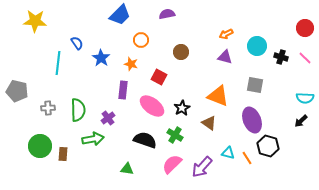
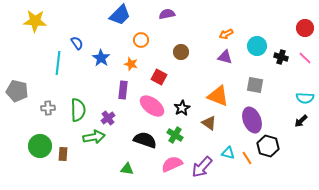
green arrow: moved 1 px right, 2 px up
pink semicircle: rotated 20 degrees clockwise
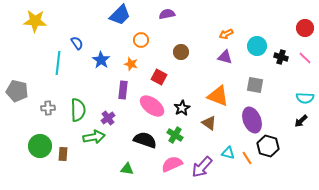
blue star: moved 2 px down
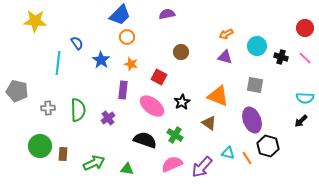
orange circle: moved 14 px left, 3 px up
black star: moved 6 px up
green arrow: moved 26 px down; rotated 15 degrees counterclockwise
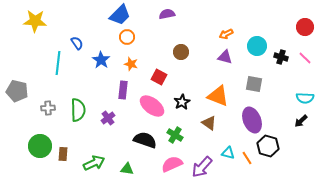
red circle: moved 1 px up
gray square: moved 1 px left, 1 px up
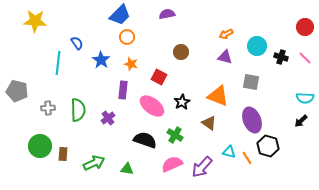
gray square: moved 3 px left, 2 px up
cyan triangle: moved 1 px right, 1 px up
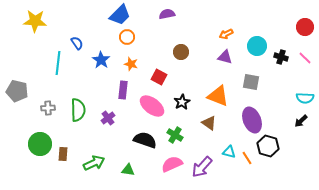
green circle: moved 2 px up
green triangle: moved 1 px right, 1 px down
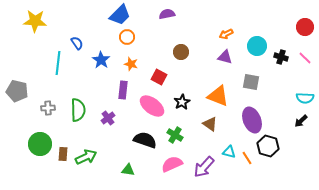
brown triangle: moved 1 px right, 1 px down
green arrow: moved 8 px left, 6 px up
purple arrow: moved 2 px right
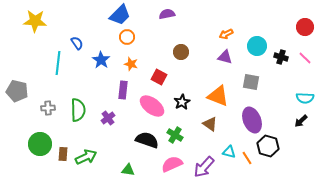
black semicircle: moved 2 px right
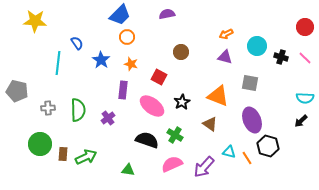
gray square: moved 1 px left, 1 px down
